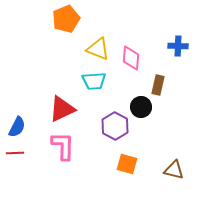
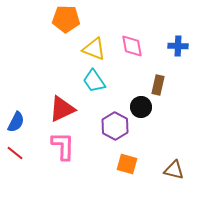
orange pentagon: rotated 24 degrees clockwise
yellow triangle: moved 4 px left
pink diamond: moved 1 px right, 12 px up; rotated 15 degrees counterclockwise
cyan trapezoid: rotated 60 degrees clockwise
blue semicircle: moved 1 px left, 5 px up
red line: rotated 42 degrees clockwise
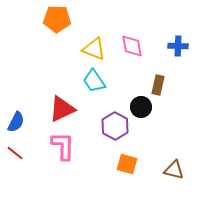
orange pentagon: moved 9 px left
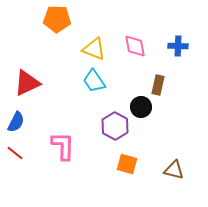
pink diamond: moved 3 px right
red triangle: moved 35 px left, 26 px up
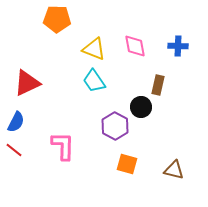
red line: moved 1 px left, 3 px up
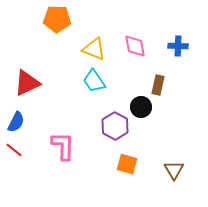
brown triangle: rotated 45 degrees clockwise
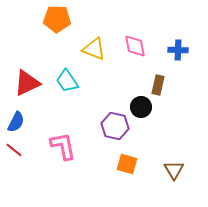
blue cross: moved 4 px down
cyan trapezoid: moved 27 px left
purple hexagon: rotated 16 degrees counterclockwise
pink L-shape: rotated 12 degrees counterclockwise
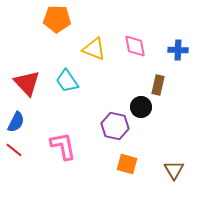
red triangle: rotated 48 degrees counterclockwise
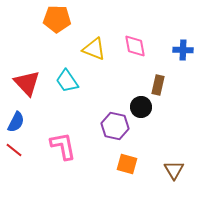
blue cross: moved 5 px right
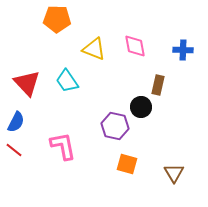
brown triangle: moved 3 px down
